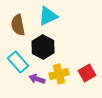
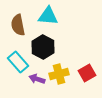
cyan triangle: rotated 30 degrees clockwise
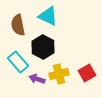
cyan triangle: rotated 20 degrees clockwise
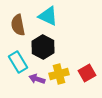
cyan rectangle: rotated 10 degrees clockwise
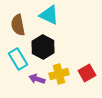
cyan triangle: moved 1 px right, 1 px up
cyan rectangle: moved 3 px up
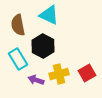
black hexagon: moved 1 px up
purple arrow: moved 1 px left, 1 px down
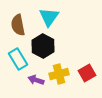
cyan triangle: moved 2 px down; rotated 40 degrees clockwise
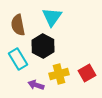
cyan triangle: moved 3 px right
purple arrow: moved 5 px down
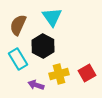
cyan triangle: rotated 10 degrees counterclockwise
brown semicircle: rotated 35 degrees clockwise
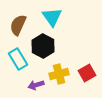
purple arrow: rotated 35 degrees counterclockwise
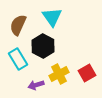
yellow cross: rotated 12 degrees counterclockwise
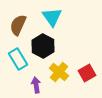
yellow cross: moved 2 px up; rotated 24 degrees counterclockwise
purple arrow: rotated 98 degrees clockwise
